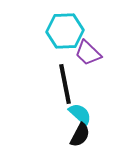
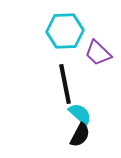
purple trapezoid: moved 10 px right
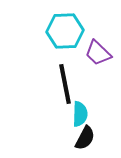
cyan semicircle: rotated 50 degrees clockwise
black semicircle: moved 5 px right, 3 px down
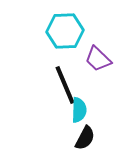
purple trapezoid: moved 6 px down
black line: moved 1 px down; rotated 12 degrees counterclockwise
cyan semicircle: moved 1 px left, 4 px up
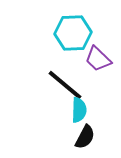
cyan hexagon: moved 8 px right, 2 px down
black line: rotated 27 degrees counterclockwise
black semicircle: moved 1 px up
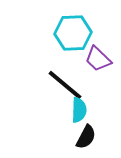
black semicircle: moved 1 px right
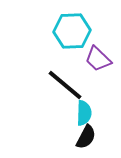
cyan hexagon: moved 1 px left, 2 px up
cyan semicircle: moved 5 px right, 3 px down
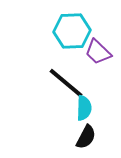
purple trapezoid: moved 7 px up
black line: moved 1 px right, 2 px up
cyan semicircle: moved 5 px up
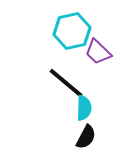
cyan hexagon: rotated 9 degrees counterclockwise
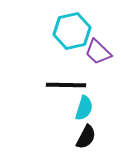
black line: moved 2 px down; rotated 39 degrees counterclockwise
cyan semicircle: rotated 15 degrees clockwise
